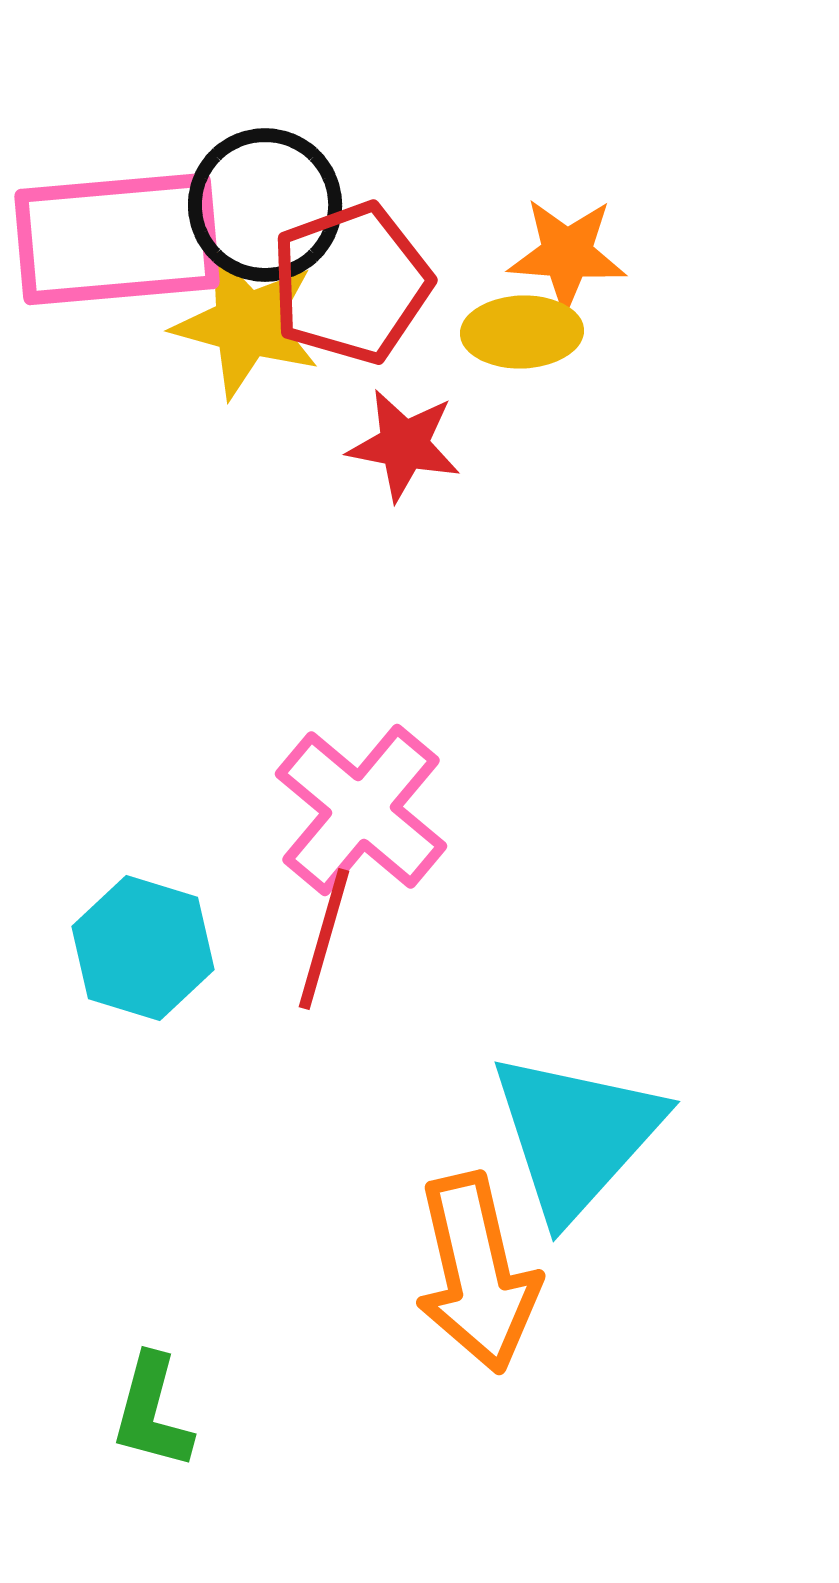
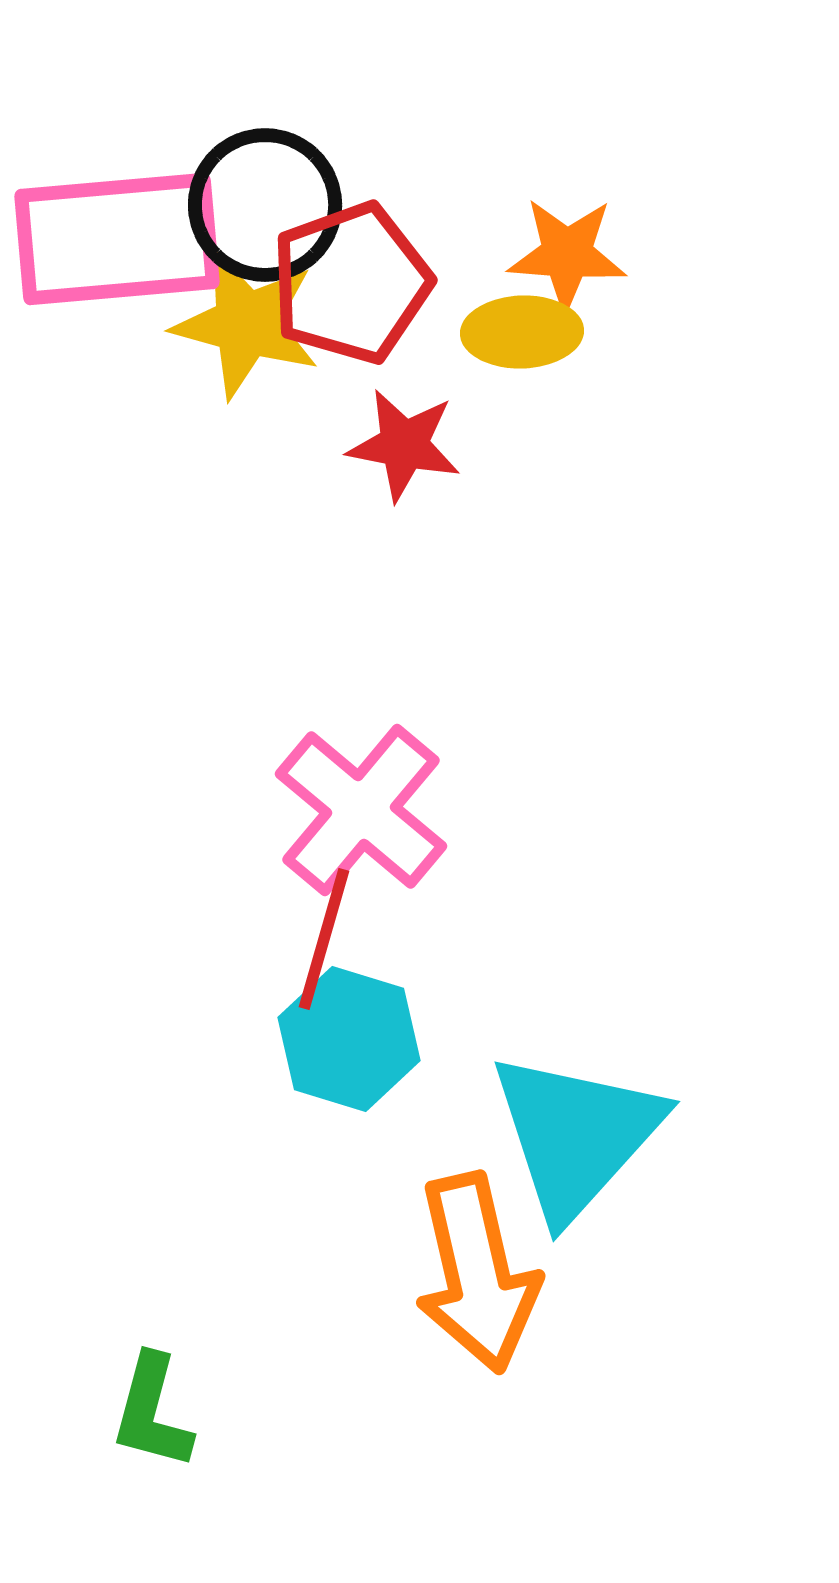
cyan hexagon: moved 206 px right, 91 px down
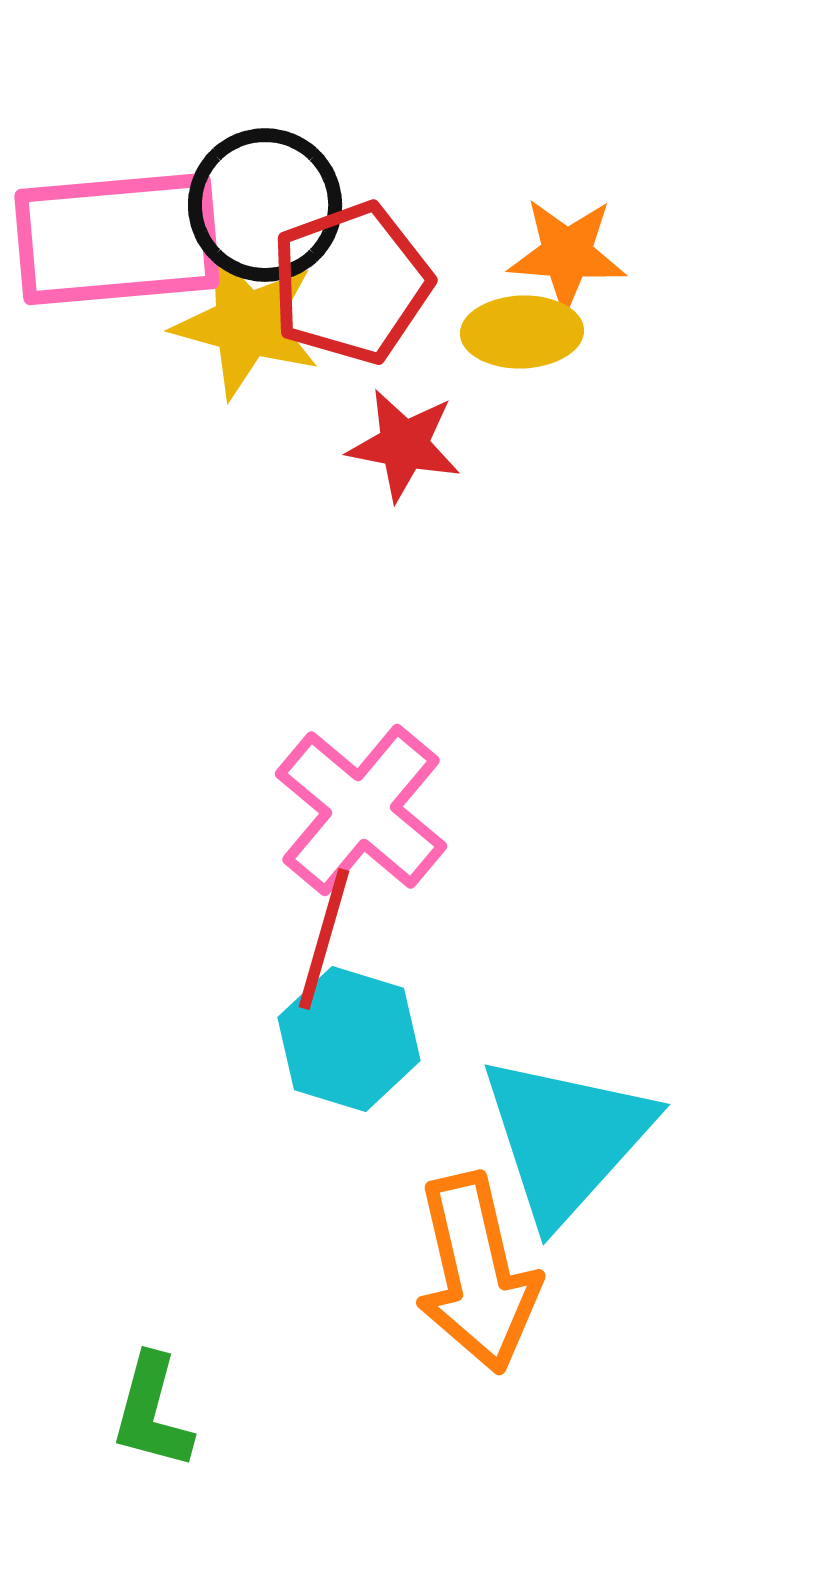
cyan triangle: moved 10 px left, 3 px down
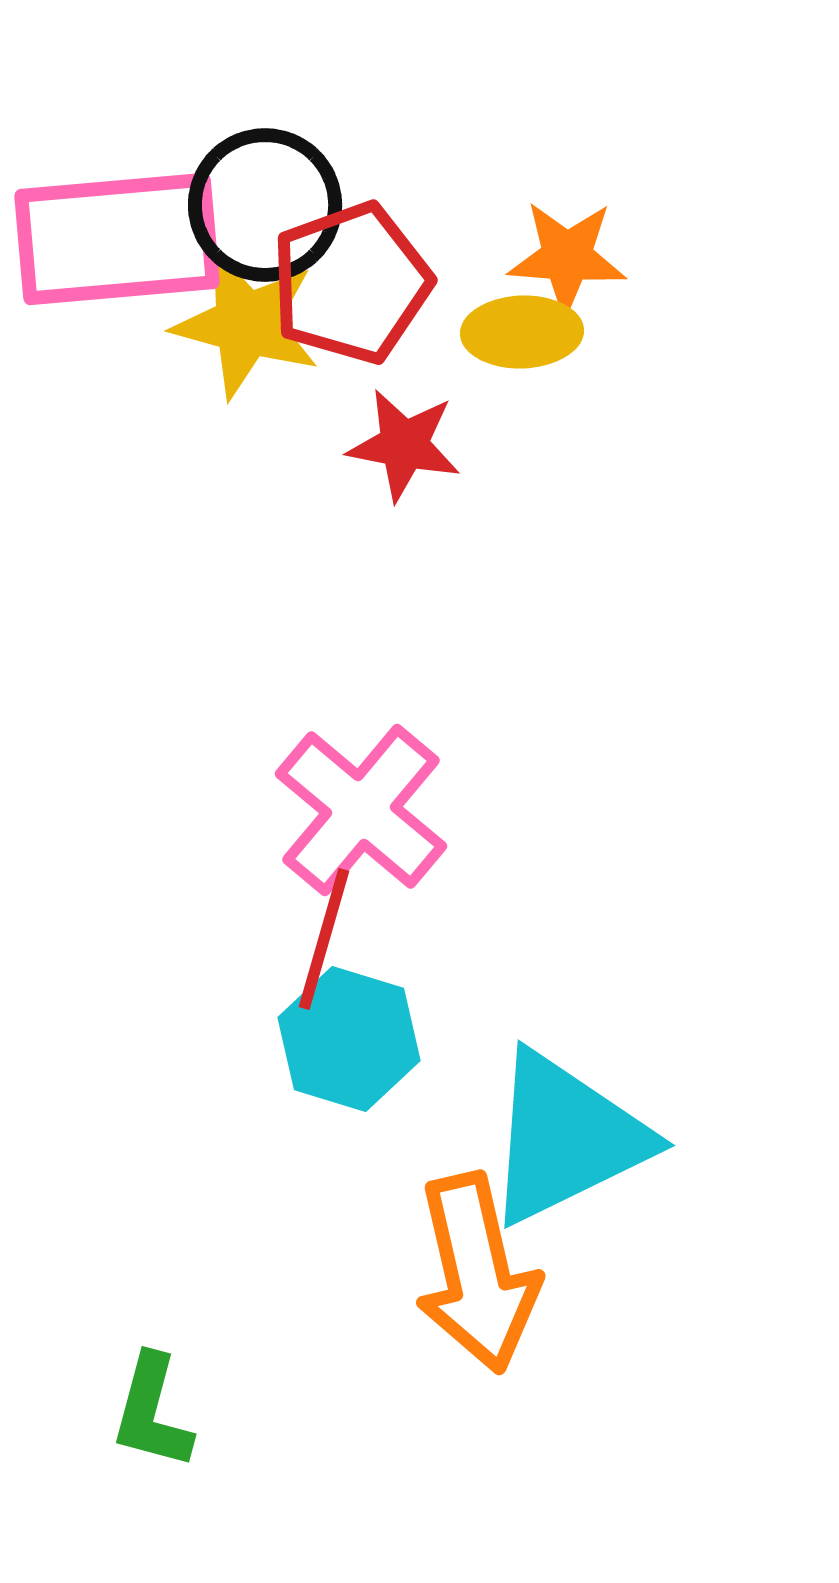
orange star: moved 3 px down
cyan triangle: rotated 22 degrees clockwise
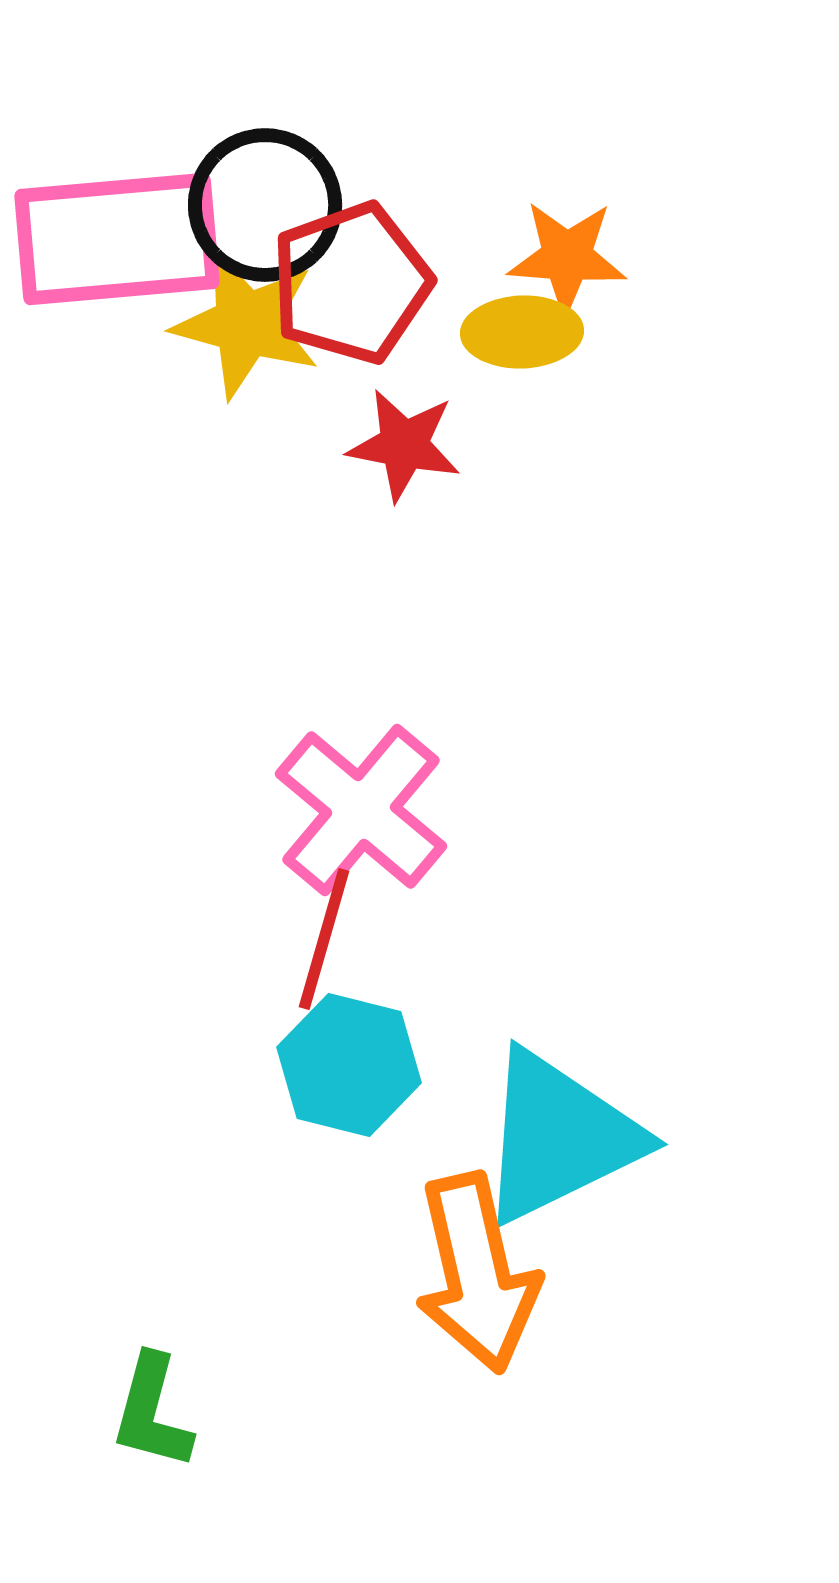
cyan hexagon: moved 26 px down; rotated 3 degrees counterclockwise
cyan triangle: moved 7 px left, 1 px up
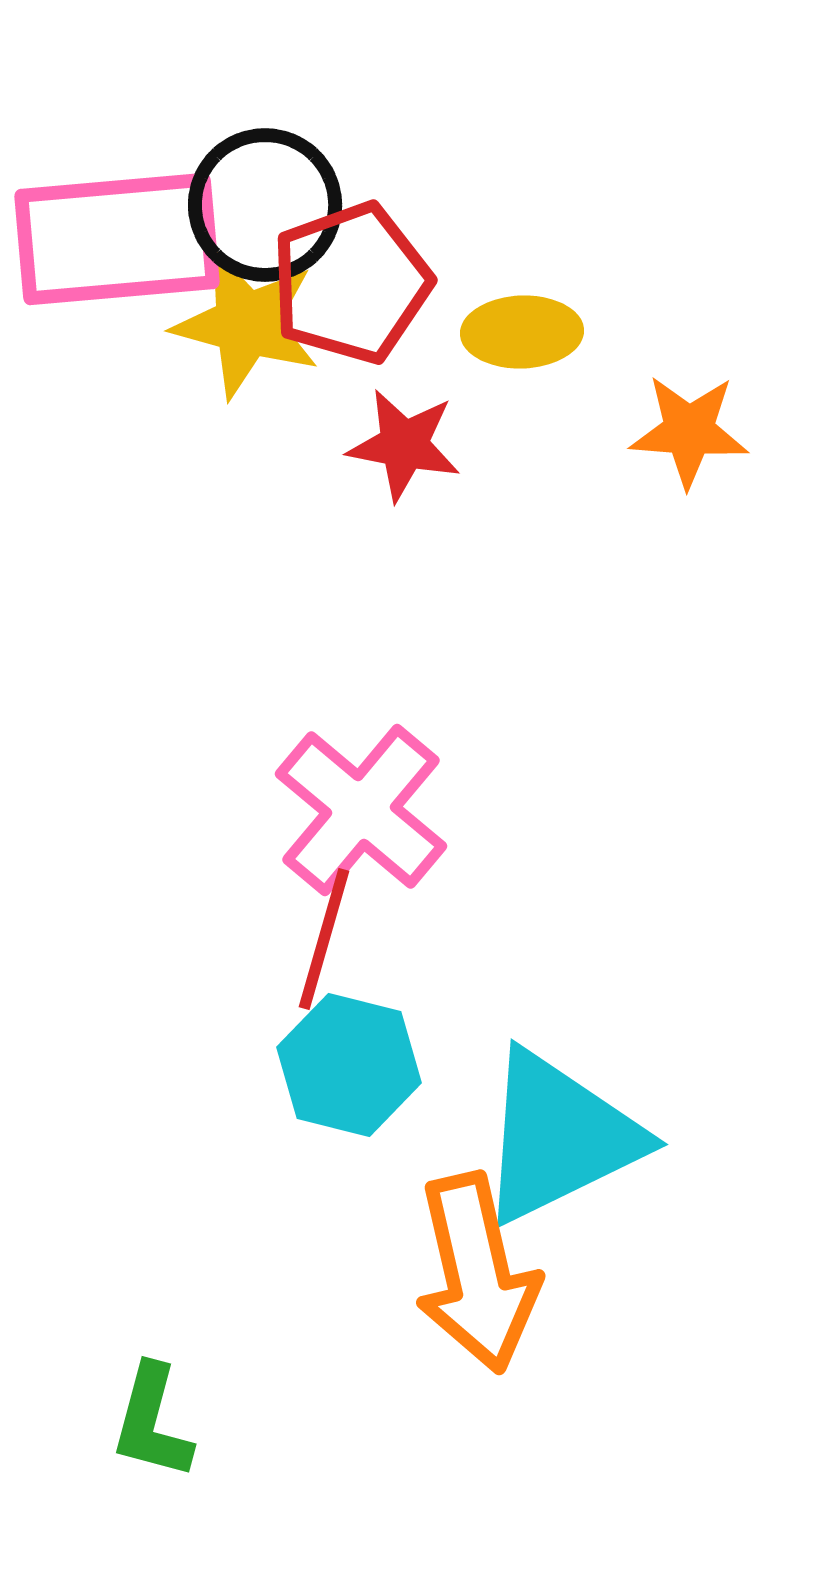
orange star: moved 122 px right, 174 px down
green L-shape: moved 10 px down
